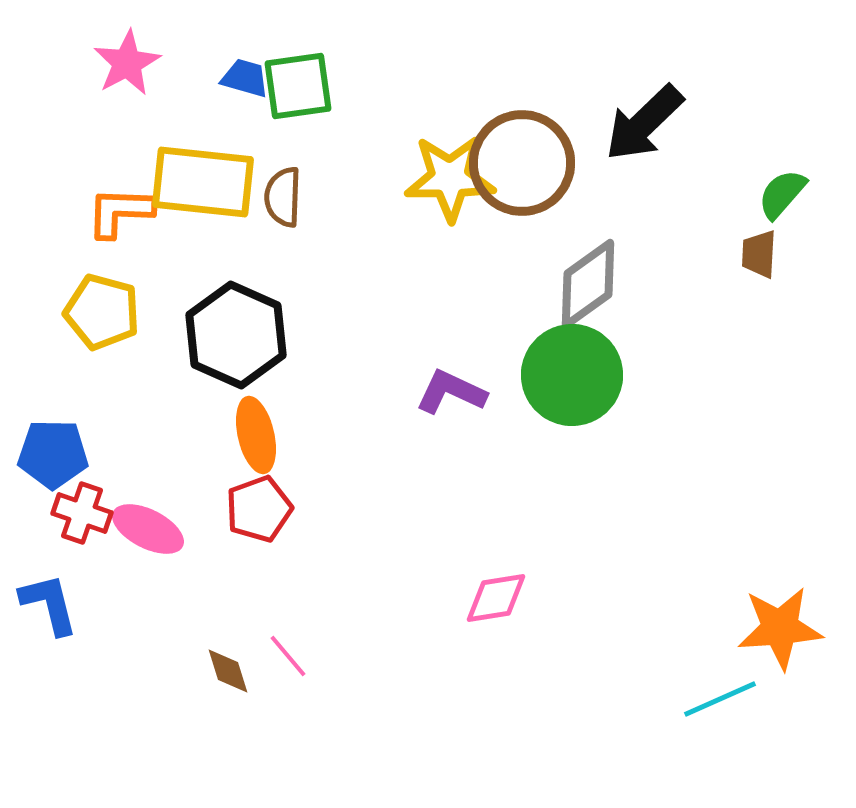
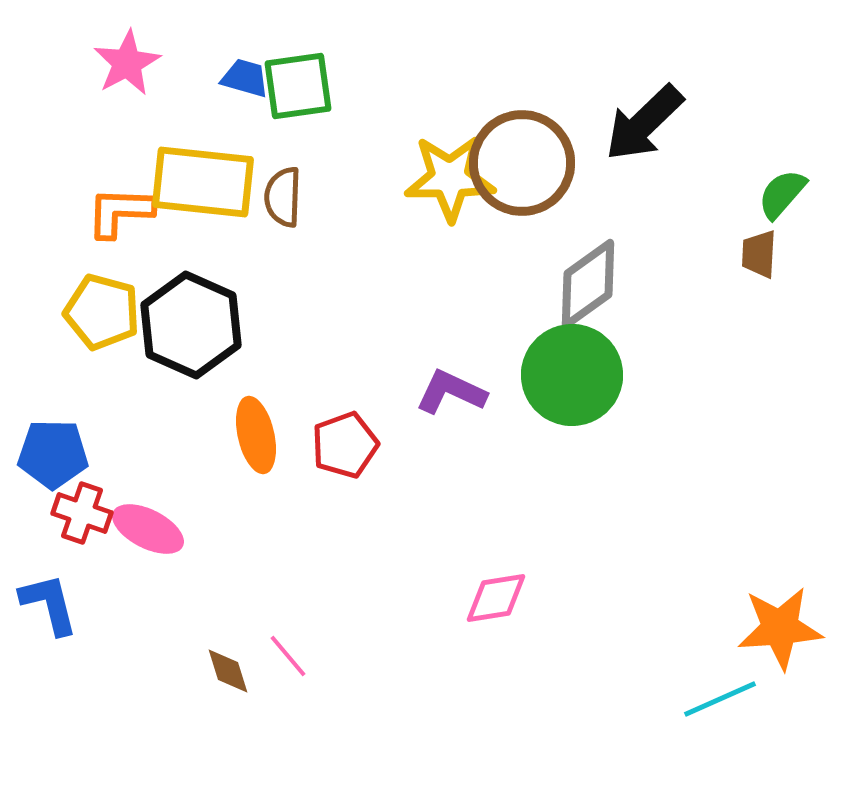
black hexagon: moved 45 px left, 10 px up
red pentagon: moved 86 px right, 64 px up
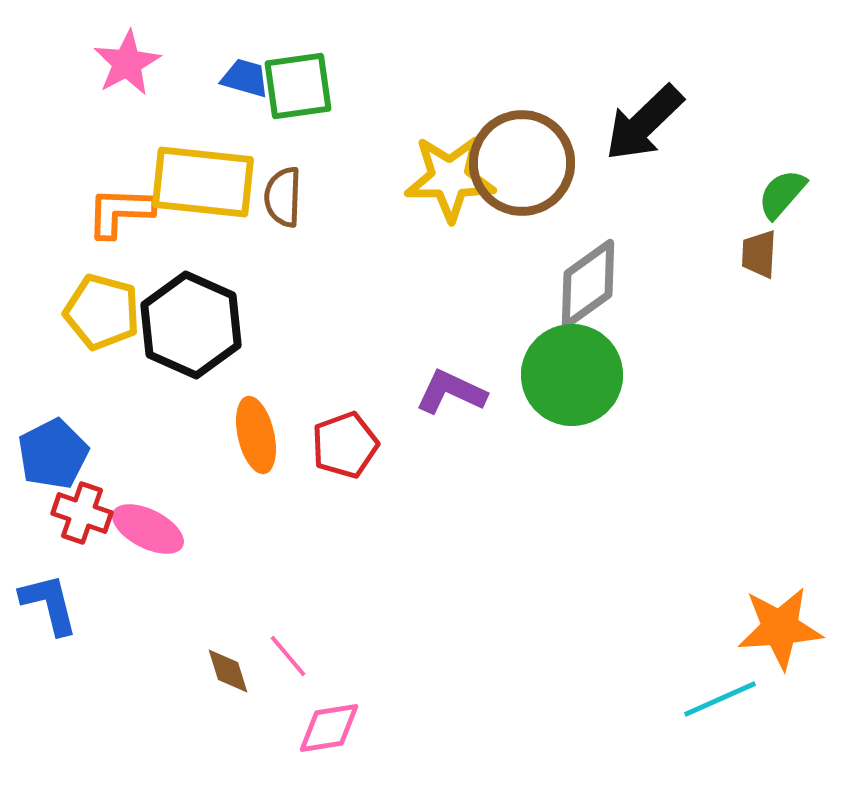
blue pentagon: rotated 28 degrees counterclockwise
pink diamond: moved 167 px left, 130 px down
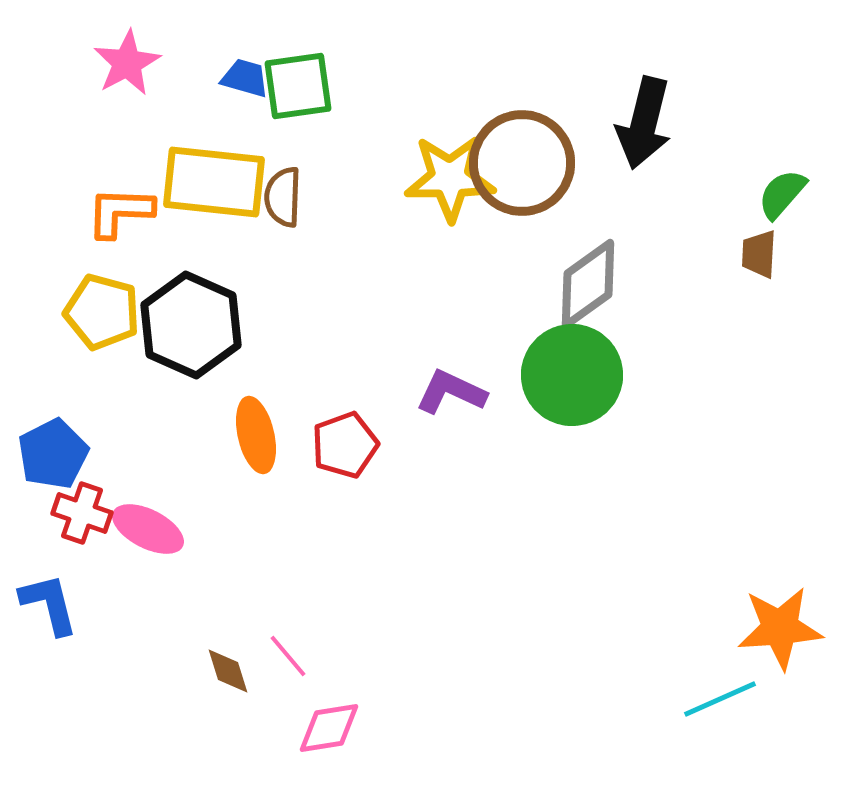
black arrow: rotated 32 degrees counterclockwise
yellow rectangle: moved 11 px right
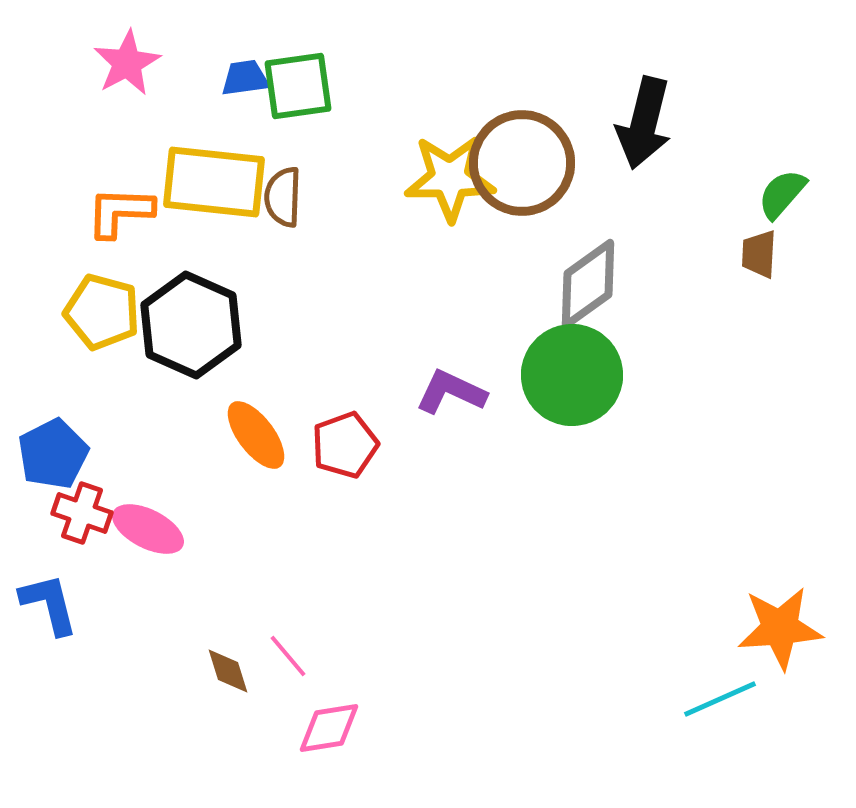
blue trapezoid: rotated 24 degrees counterclockwise
orange ellipse: rotated 24 degrees counterclockwise
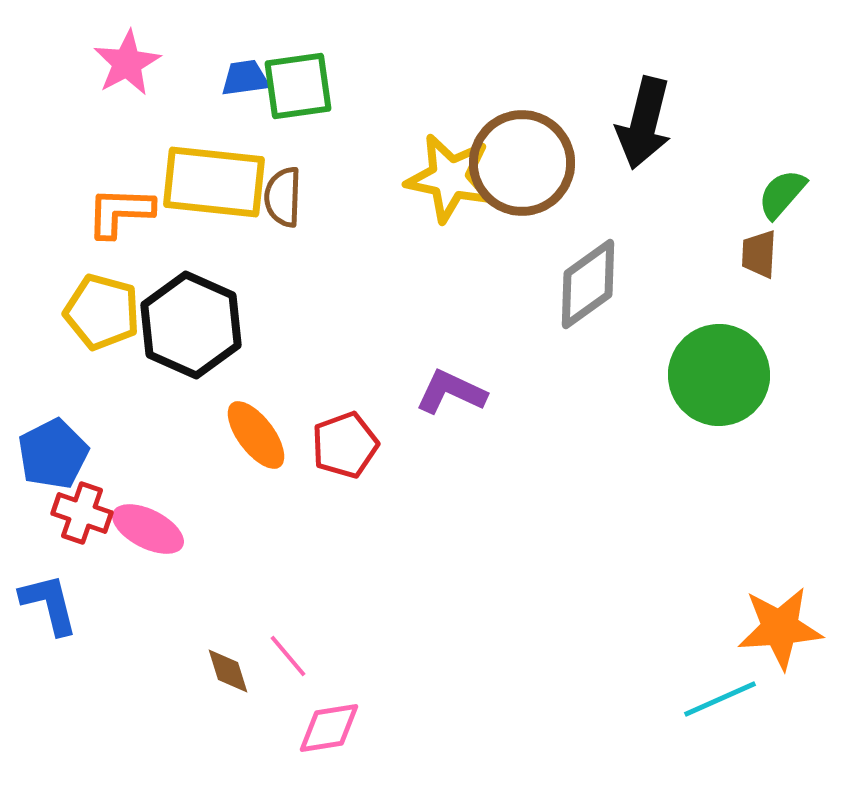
yellow star: rotated 12 degrees clockwise
green circle: moved 147 px right
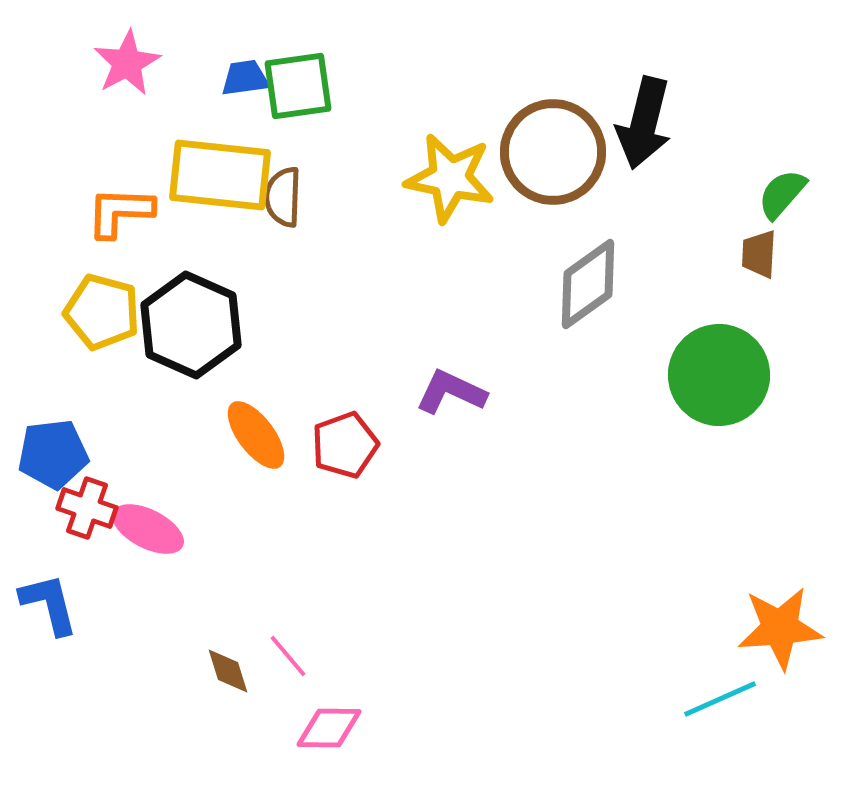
brown circle: moved 31 px right, 11 px up
yellow rectangle: moved 6 px right, 7 px up
blue pentagon: rotated 20 degrees clockwise
red cross: moved 5 px right, 5 px up
pink diamond: rotated 10 degrees clockwise
